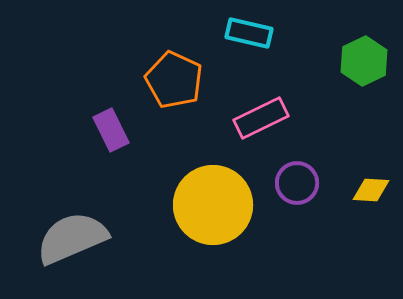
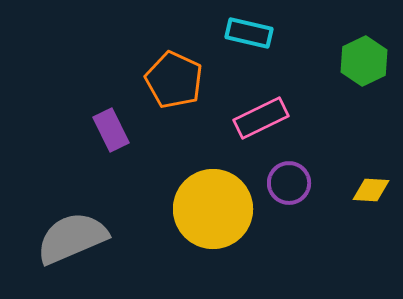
purple circle: moved 8 px left
yellow circle: moved 4 px down
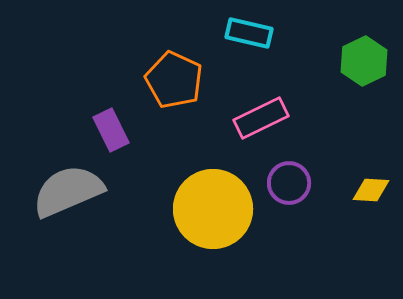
gray semicircle: moved 4 px left, 47 px up
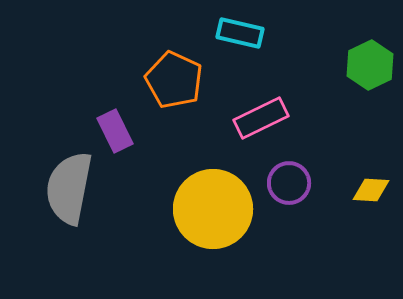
cyan rectangle: moved 9 px left
green hexagon: moved 6 px right, 4 px down
purple rectangle: moved 4 px right, 1 px down
gray semicircle: moved 1 px right, 3 px up; rotated 56 degrees counterclockwise
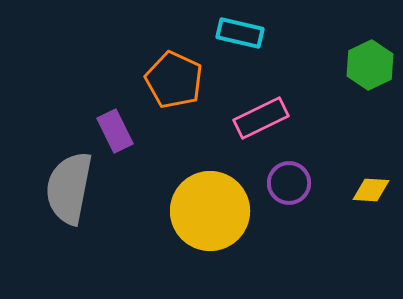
yellow circle: moved 3 px left, 2 px down
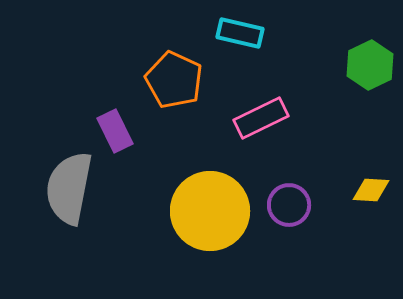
purple circle: moved 22 px down
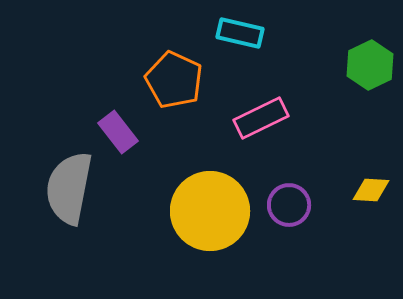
purple rectangle: moved 3 px right, 1 px down; rotated 12 degrees counterclockwise
